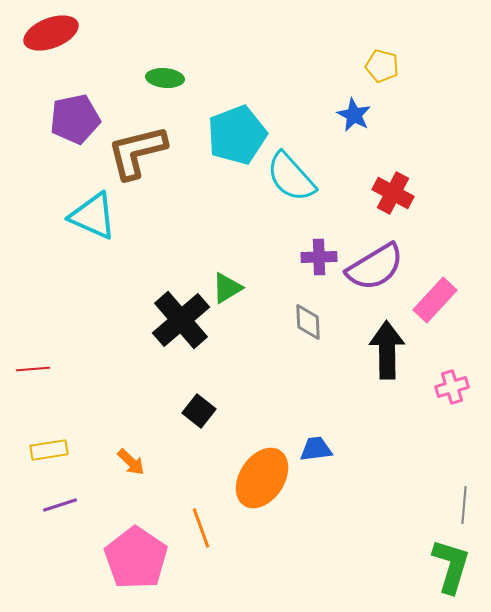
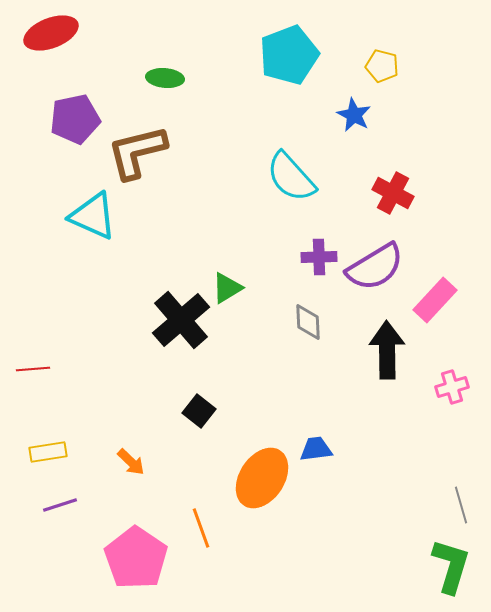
cyan pentagon: moved 52 px right, 80 px up
yellow rectangle: moved 1 px left, 2 px down
gray line: moved 3 px left; rotated 21 degrees counterclockwise
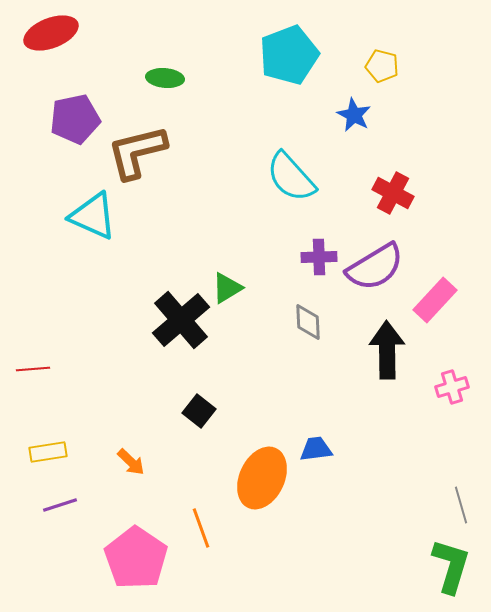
orange ellipse: rotated 8 degrees counterclockwise
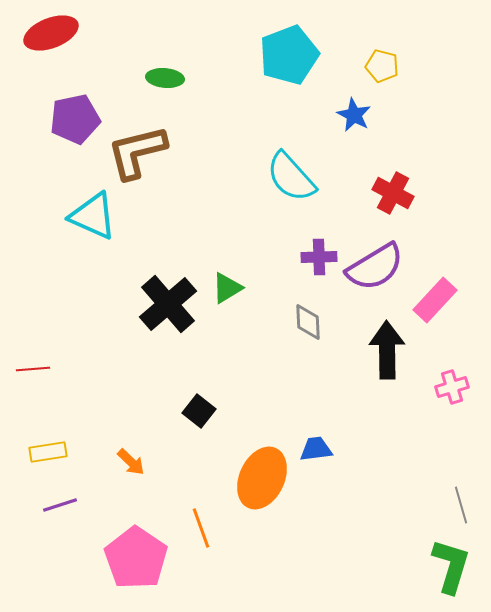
black cross: moved 13 px left, 16 px up
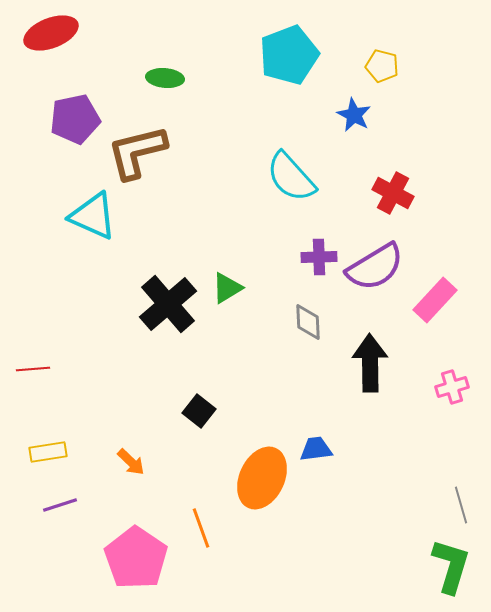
black arrow: moved 17 px left, 13 px down
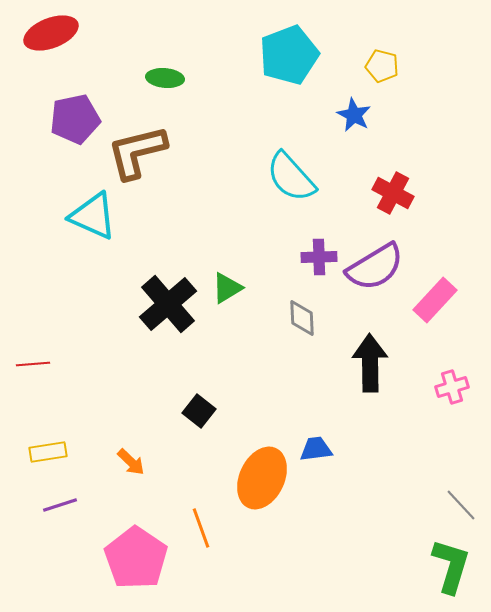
gray diamond: moved 6 px left, 4 px up
red line: moved 5 px up
gray line: rotated 27 degrees counterclockwise
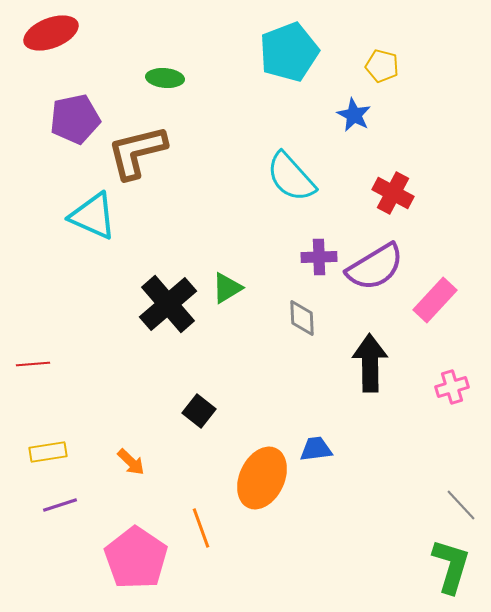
cyan pentagon: moved 3 px up
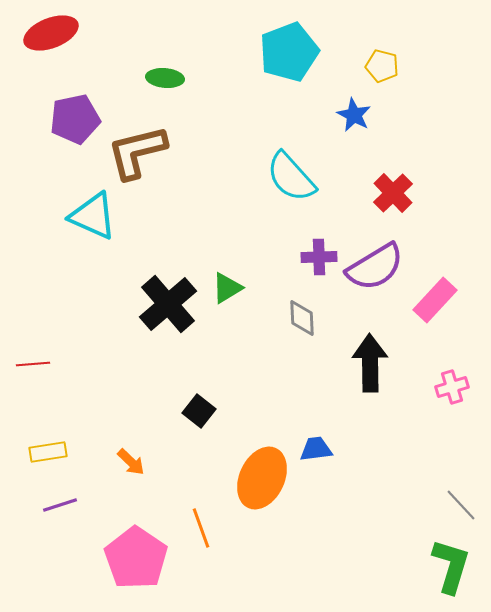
red cross: rotated 18 degrees clockwise
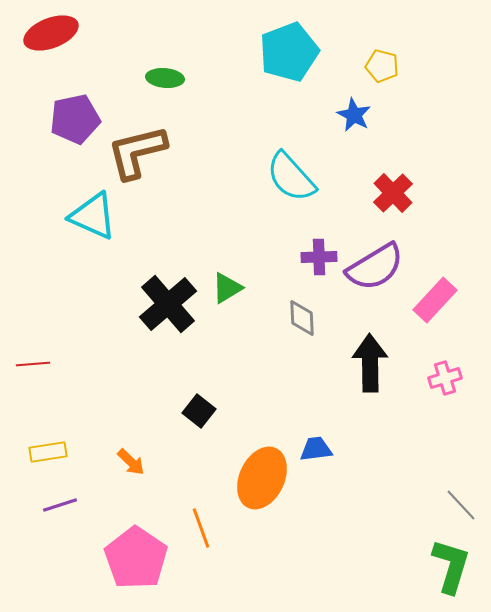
pink cross: moved 7 px left, 9 px up
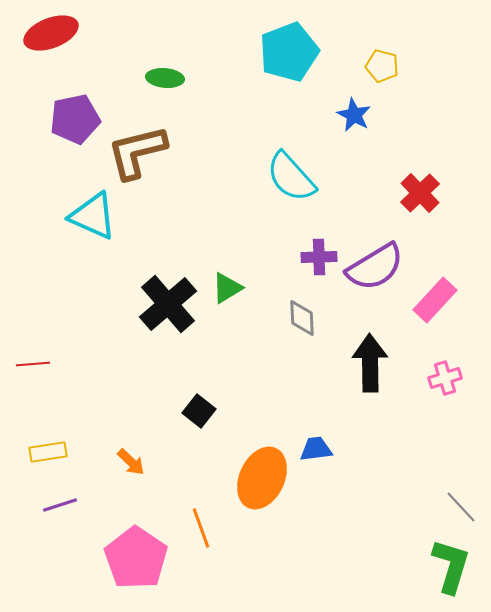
red cross: moved 27 px right
gray line: moved 2 px down
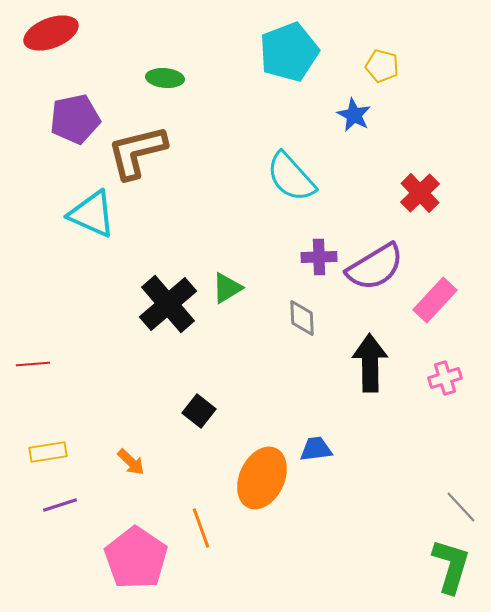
cyan triangle: moved 1 px left, 2 px up
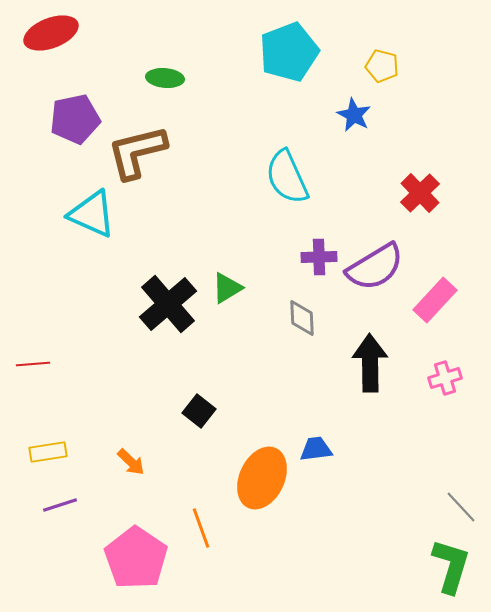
cyan semicircle: moved 4 px left; rotated 18 degrees clockwise
